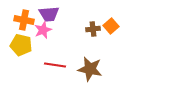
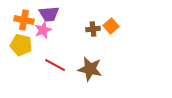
red line: rotated 20 degrees clockwise
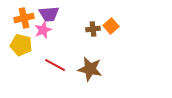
orange cross: moved 2 px up; rotated 24 degrees counterclockwise
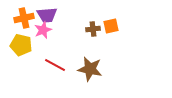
purple trapezoid: moved 2 px left, 1 px down
orange square: rotated 28 degrees clockwise
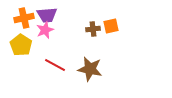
pink star: moved 2 px right
yellow pentagon: rotated 20 degrees clockwise
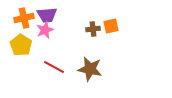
red line: moved 1 px left, 2 px down
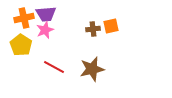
purple trapezoid: moved 1 px left, 1 px up
brown star: moved 2 px right; rotated 25 degrees counterclockwise
